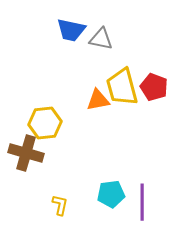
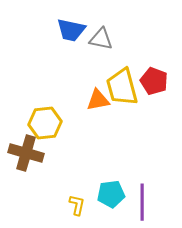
red pentagon: moved 6 px up
yellow L-shape: moved 17 px right
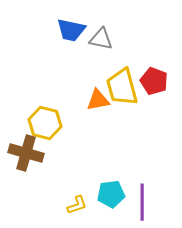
yellow hexagon: rotated 20 degrees clockwise
yellow L-shape: rotated 60 degrees clockwise
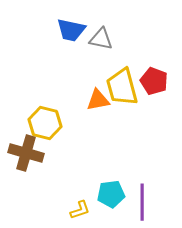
yellow L-shape: moved 3 px right, 5 px down
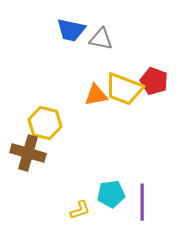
yellow trapezoid: moved 2 px right, 2 px down; rotated 54 degrees counterclockwise
orange triangle: moved 2 px left, 5 px up
brown cross: moved 2 px right
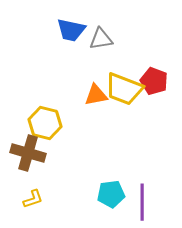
gray triangle: rotated 20 degrees counterclockwise
yellow L-shape: moved 47 px left, 11 px up
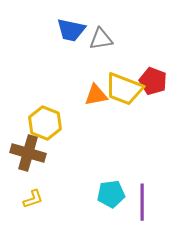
red pentagon: moved 1 px left
yellow hexagon: rotated 8 degrees clockwise
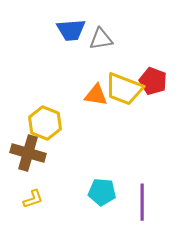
blue trapezoid: rotated 16 degrees counterclockwise
orange triangle: rotated 20 degrees clockwise
cyan pentagon: moved 9 px left, 2 px up; rotated 12 degrees clockwise
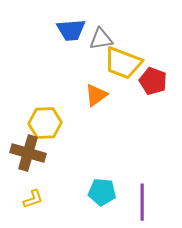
yellow trapezoid: moved 1 px left, 26 px up
orange triangle: rotated 45 degrees counterclockwise
yellow hexagon: rotated 24 degrees counterclockwise
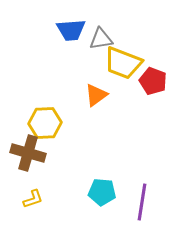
purple line: rotated 9 degrees clockwise
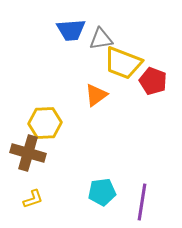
cyan pentagon: rotated 12 degrees counterclockwise
